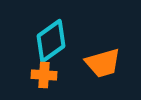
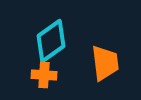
orange trapezoid: moved 2 px right; rotated 81 degrees counterclockwise
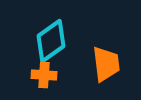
orange trapezoid: moved 1 px right, 1 px down
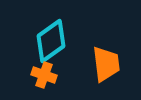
orange cross: rotated 15 degrees clockwise
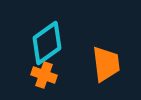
cyan diamond: moved 4 px left, 2 px down
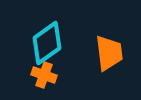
orange trapezoid: moved 3 px right, 11 px up
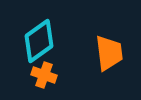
cyan diamond: moved 8 px left, 2 px up
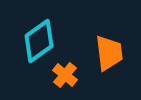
orange cross: moved 21 px right; rotated 20 degrees clockwise
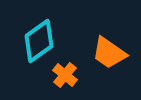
orange trapezoid: rotated 132 degrees clockwise
